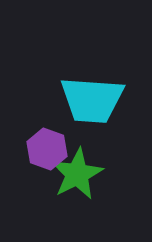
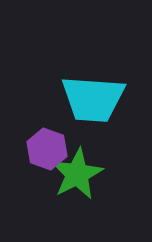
cyan trapezoid: moved 1 px right, 1 px up
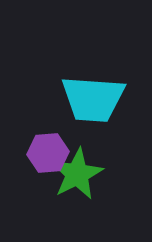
purple hexagon: moved 1 px right, 4 px down; rotated 24 degrees counterclockwise
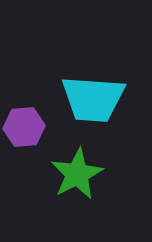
purple hexagon: moved 24 px left, 26 px up
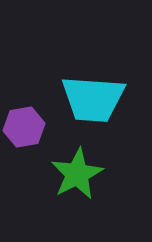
purple hexagon: rotated 6 degrees counterclockwise
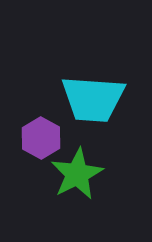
purple hexagon: moved 17 px right, 11 px down; rotated 21 degrees counterclockwise
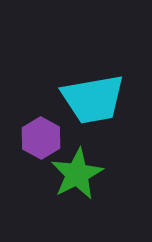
cyan trapezoid: rotated 14 degrees counterclockwise
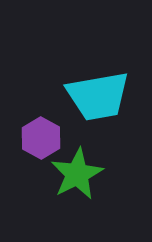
cyan trapezoid: moved 5 px right, 3 px up
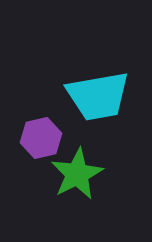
purple hexagon: rotated 18 degrees clockwise
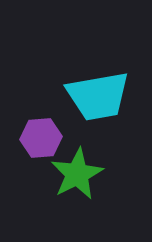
purple hexagon: rotated 9 degrees clockwise
